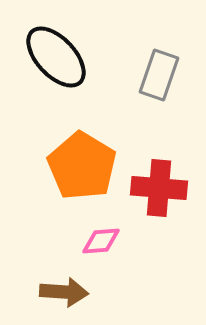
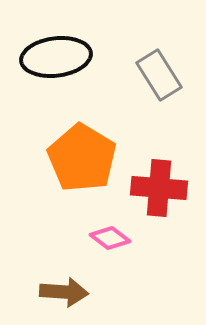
black ellipse: rotated 54 degrees counterclockwise
gray rectangle: rotated 51 degrees counterclockwise
orange pentagon: moved 8 px up
pink diamond: moved 9 px right, 3 px up; rotated 42 degrees clockwise
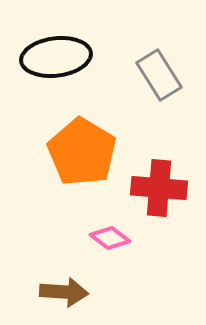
orange pentagon: moved 6 px up
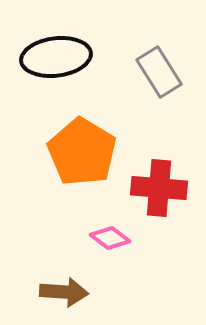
gray rectangle: moved 3 px up
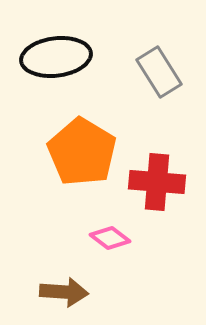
red cross: moved 2 px left, 6 px up
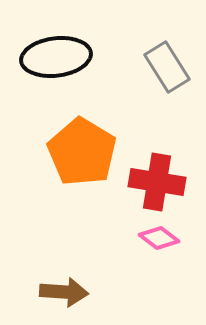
gray rectangle: moved 8 px right, 5 px up
red cross: rotated 4 degrees clockwise
pink diamond: moved 49 px right
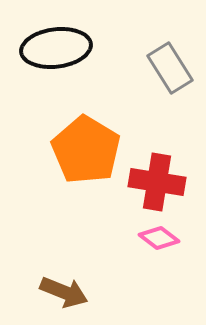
black ellipse: moved 9 px up
gray rectangle: moved 3 px right, 1 px down
orange pentagon: moved 4 px right, 2 px up
brown arrow: rotated 18 degrees clockwise
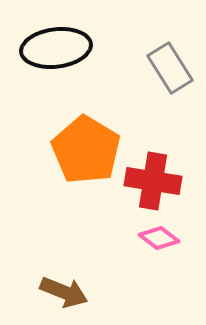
red cross: moved 4 px left, 1 px up
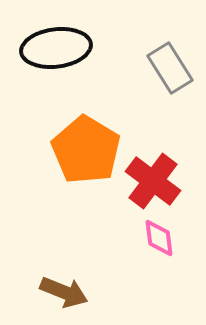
red cross: rotated 28 degrees clockwise
pink diamond: rotated 45 degrees clockwise
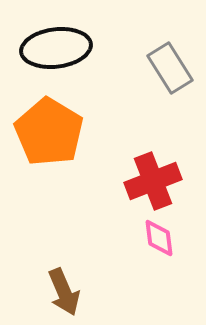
orange pentagon: moved 37 px left, 18 px up
red cross: rotated 32 degrees clockwise
brown arrow: rotated 45 degrees clockwise
